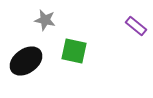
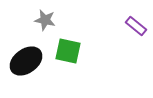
green square: moved 6 px left
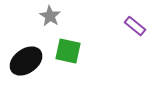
gray star: moved 5 px right, 4 px up; rotated 20 degrees clockwise
purple rectangle: moved 1 px left
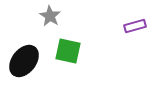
purple rectangle: rotated 55 degrees counterclockwise
black ellipse: moved 2 px left; rotated 16 degrees counterclockwise
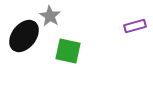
black ellipse: moved 25 px up
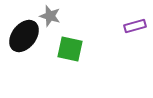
gray star: rotated 15 degrees counterclockwise
green square: moved 2 px right, 2 px up
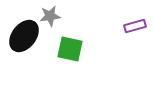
gray star: rotated 25 degrees counterclockwise
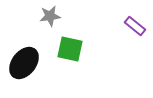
purple rectangle: rotated 55 degrees clockwise
black ellipse: moved 27 px down
